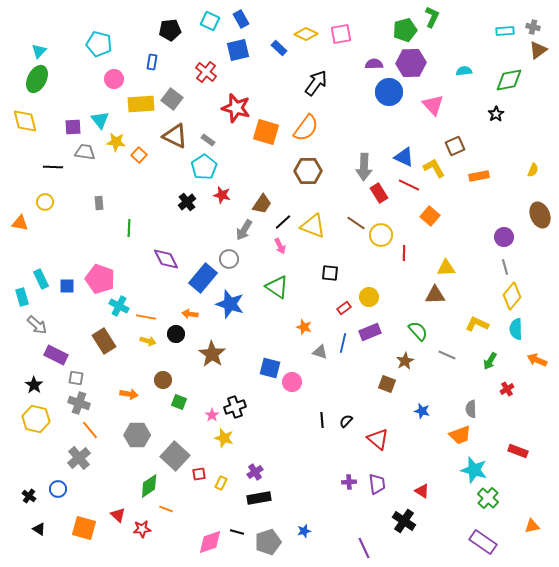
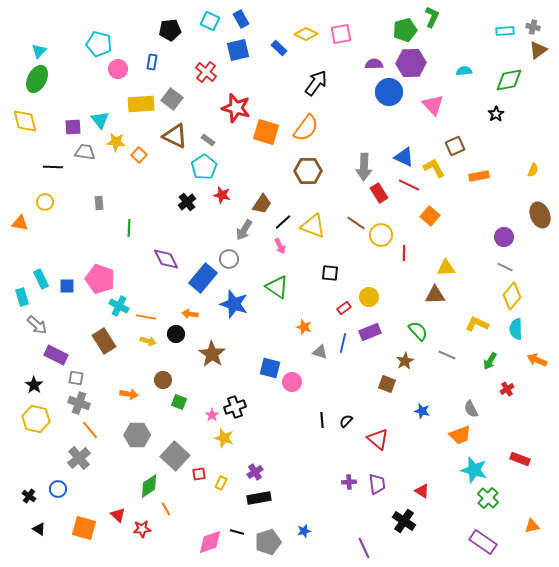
pink circle at (114, 79): moved 4 px right, 10 px up
gray line at (505, 267): rotated 49 degrees counterclockwise
blue star at (230, 304): moved 4 px right
gray semicircle at (471, 409): rotated 24 degrees counterclockwise
red rectangle at (518, 451): moved 2 px right, 8 px down
orange line at (166, 509): rotated 40 degrees clockwise
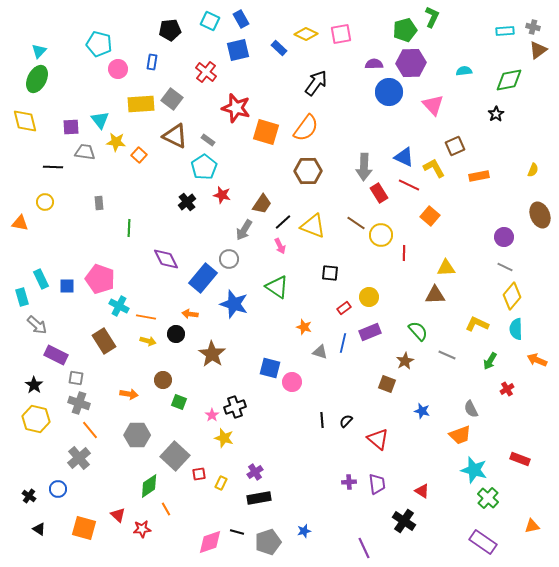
purple square at (73, 127): moved 2 px left
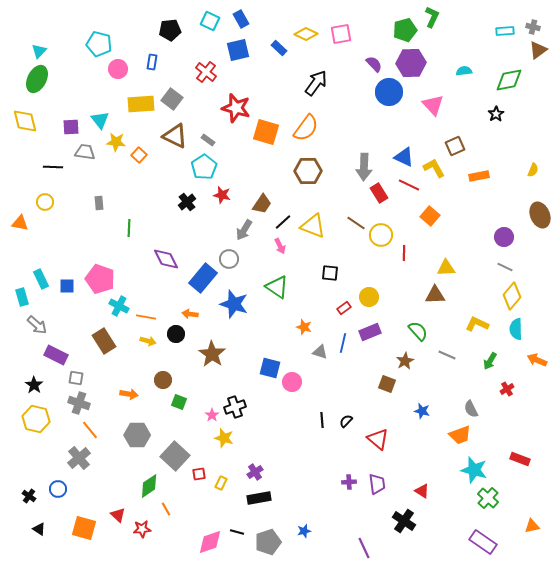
purple semicircle at (374, 64): rotated 48 degrees clockwise
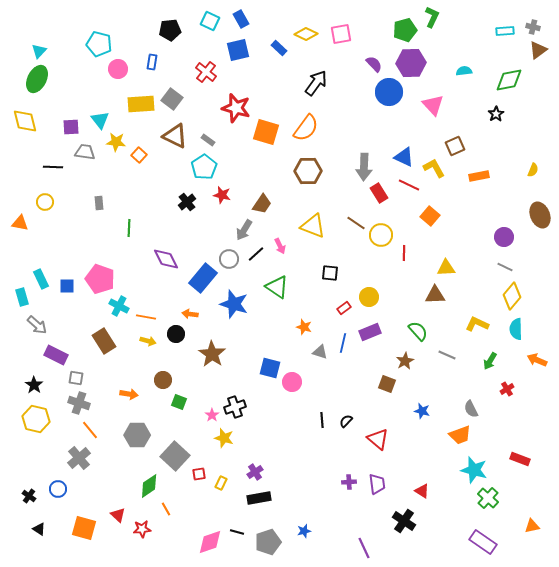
black line at (283, 222): moved 27 px left, 32 px down
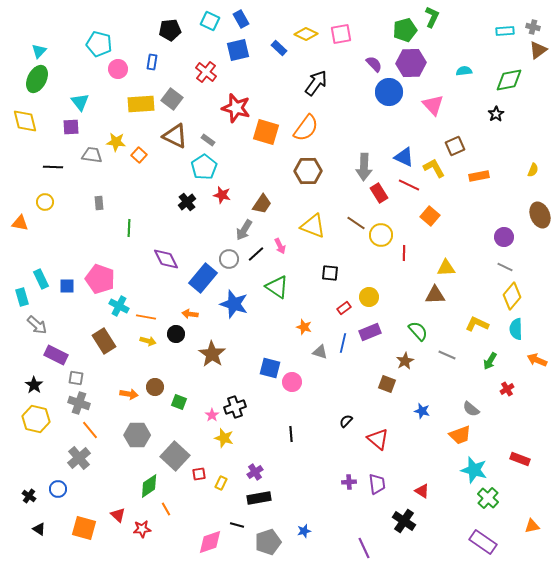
cyan triangle at (100, 120): moved 20 px left, 18 px up
gray trapezoid at (85, 152): moved 7 px right, 3 px down
brown circle at (163, 380): moved 8 px left, 7 px down
gray semicircle at (471, 409): rotated 24 degrees counterclockwise
black line at (322, 420): moved 31 px left, 14 px down
black line at (237, 532): moved 7 px up
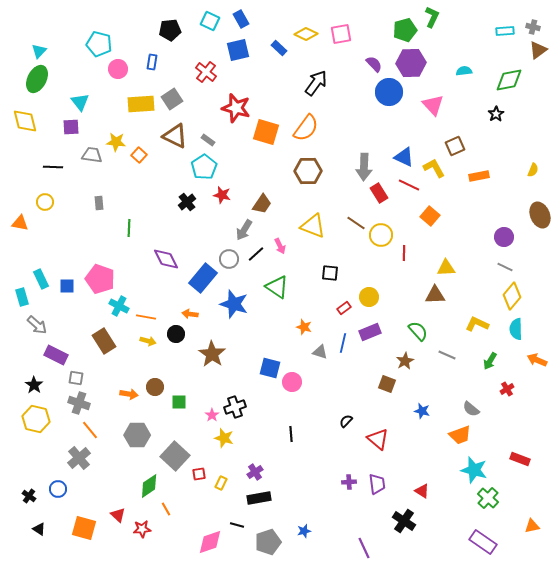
gray square at (172, 99): rotated 20 degrees clockwise
green square at (179, 402): rotated 21 degrees counterclockwise
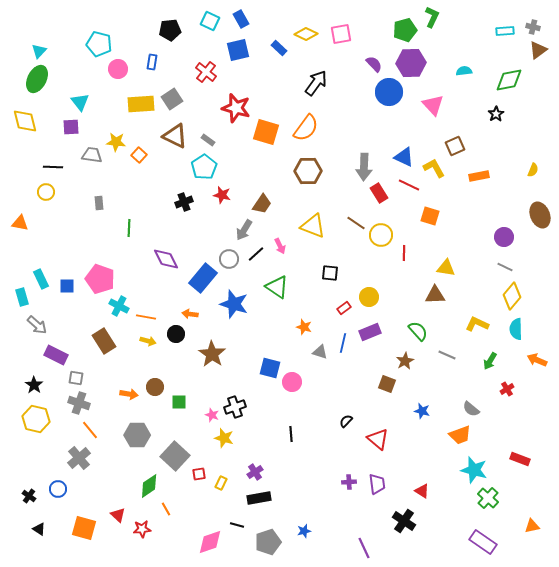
yellow circle at (45, 202): moved 1 px right, 10 px up
black cross at (187, 202): moved 3 px left; rotated 18 degrees clockwise
orange square at (430, 216): rotated 24 degrees counterclockwise
yellow triangle at (446, 268): rotated 12 degrees clockwise
pink star at (212, 415): rotated 16 degrees counterclockwise
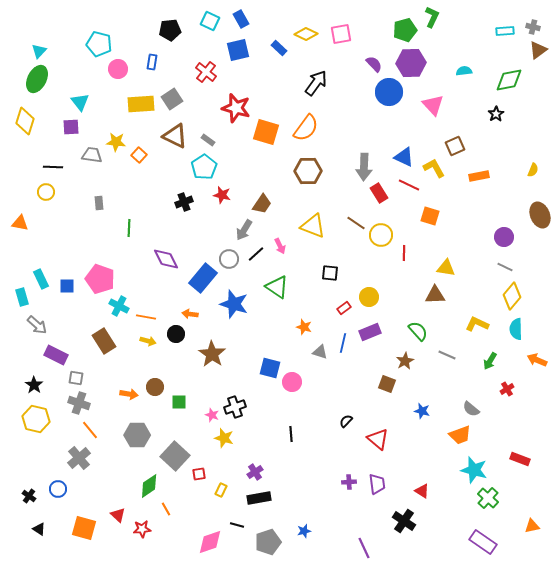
yellow diamond at (25, 121): rotated 32 degrees clockwise
yellow rectangle at (221, 483): moved 7 px down
